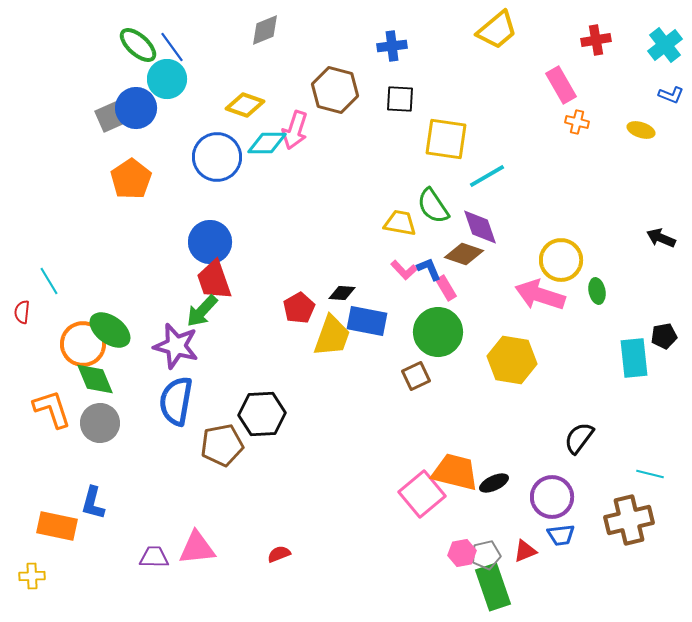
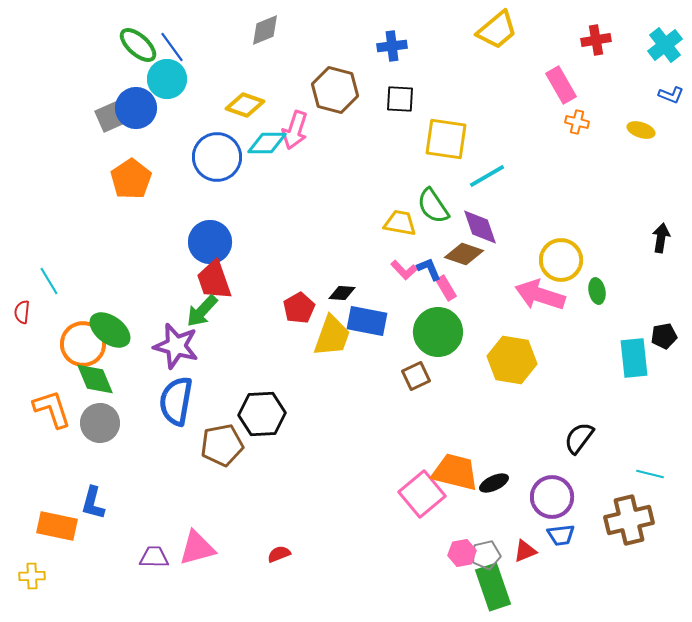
black arrow at (661, 238): rotated 76 degrees clockwise
pink triangle at (197, 548): rotated 9 degrees counterclockwise
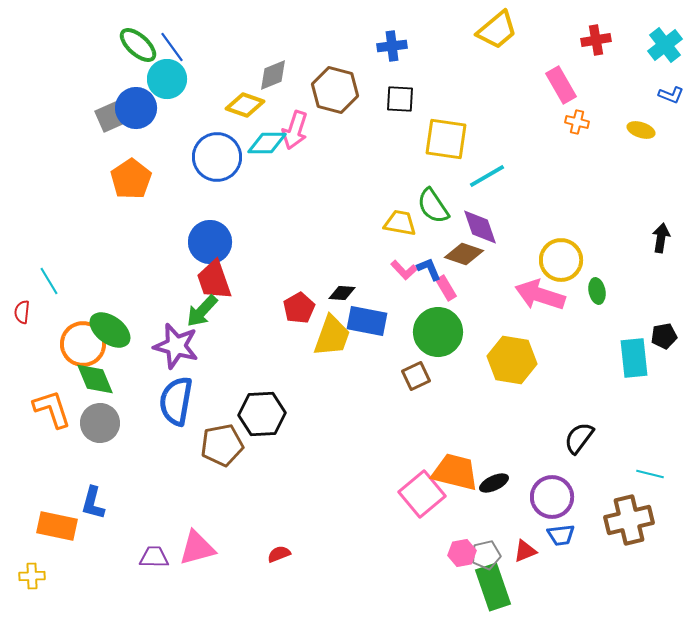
gray diamond at (265, 30): moved 8 px right, 45 px down
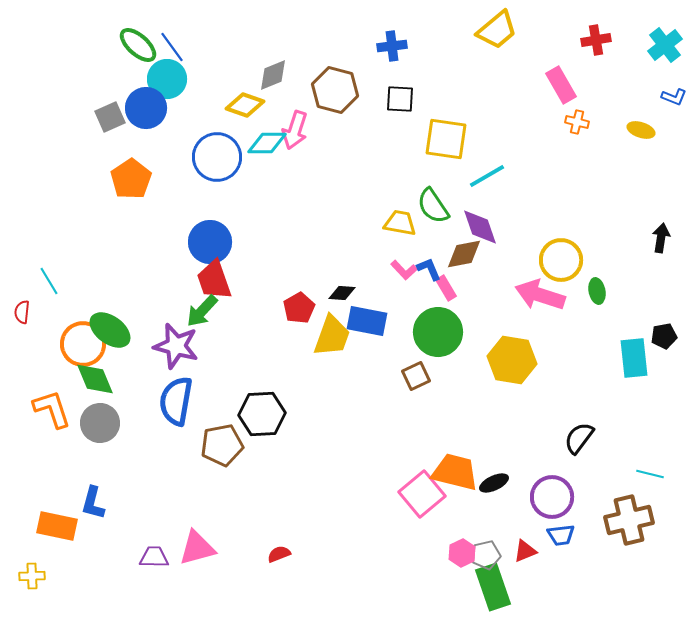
blue L-shape at (671, 95): moved 3 px right, 2 px down
blue circle at (136, 108): moved 10 px right
brown diamond at (464, 254): rotated 30 degrees counterclockwise
pink hexagon at (462, 553): rotated 16 degrees counterclockwise
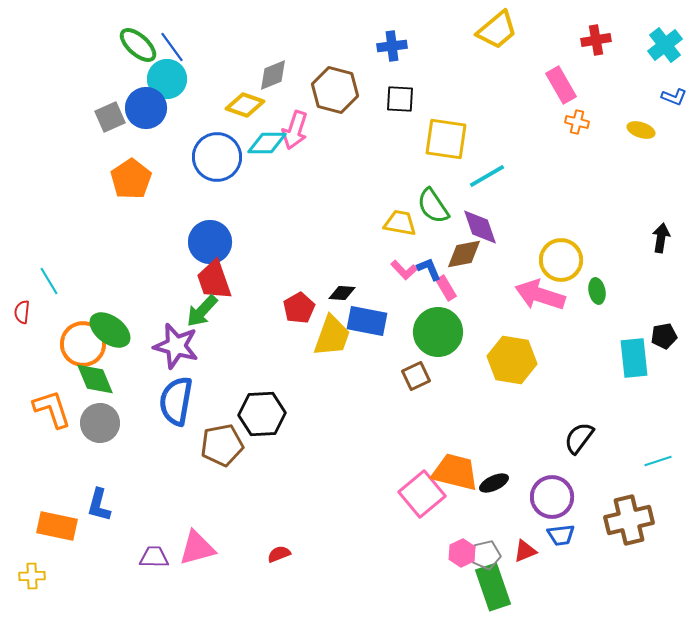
cyan line at (650, 474): moved 8 px right, 13 px up; rotated 32 degrees counterclockwise
blue L-shape at (93, 503): moved 6 px right, 2 px down
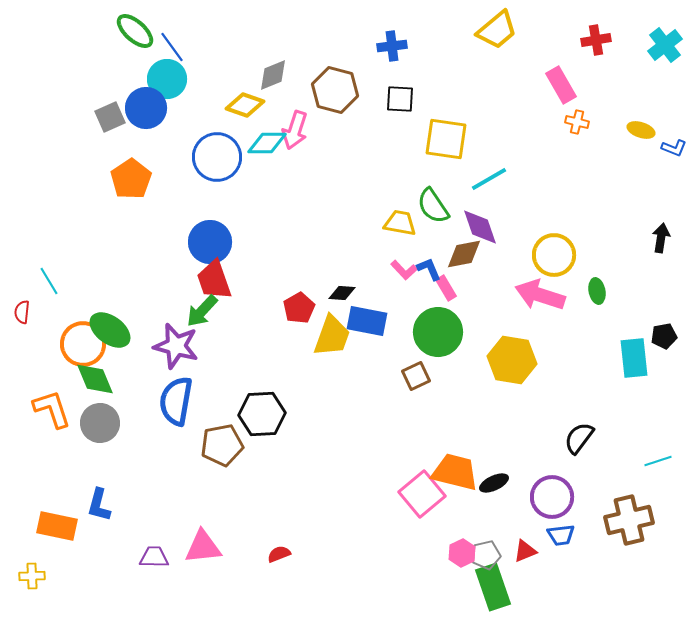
green ellipse at (138, 45): moved 3 px left, 14 px up
blue L-shape at (674, 97): moved 51 px down
cyan line at (487, 176): moved 2 px right, 3 px down
yellow circle at (561, 260): moved 7 px left, 5 px up
pink triangle at (197, 548): moved 6 px right, 1 px up; rotated 9 degrees clockwise
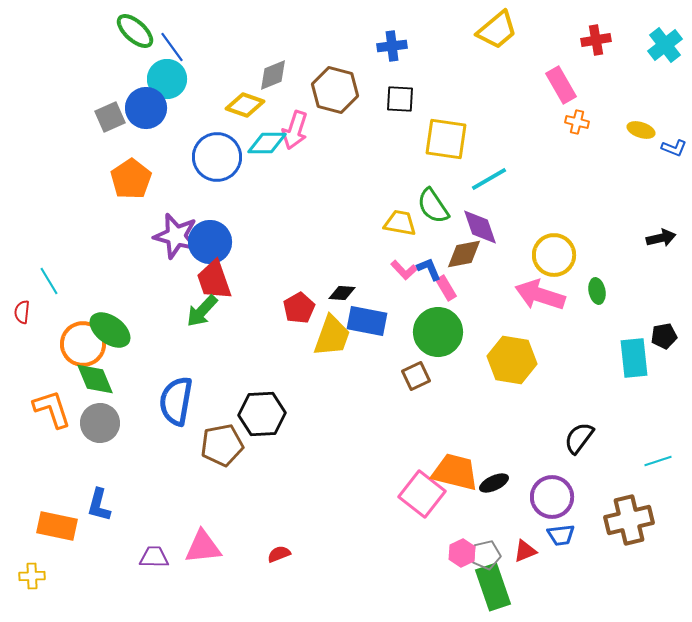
black arrow at (661, 238): rotated 68 degrees clockwise
purple star at (176, 346): moved 110 px up
pink square at (422, 494): rotated 12 degrees counterclockwise
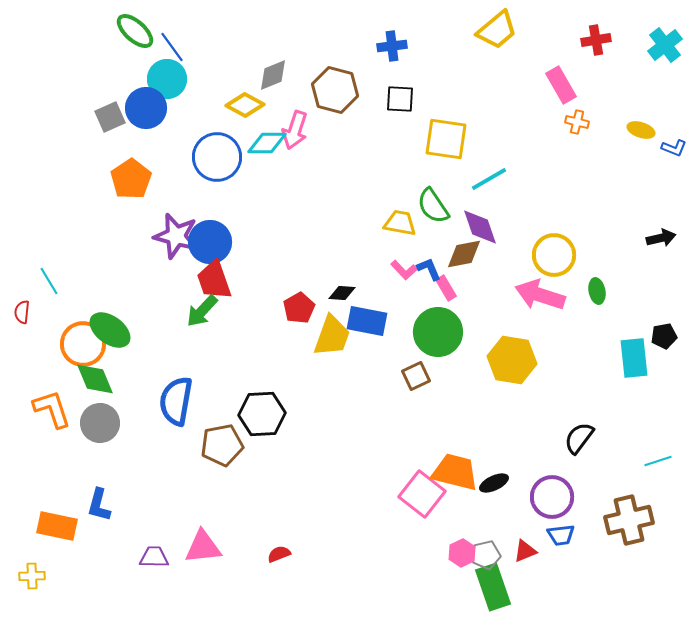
yellow diamond at (245, 105): rotated 9 degrees clockwise
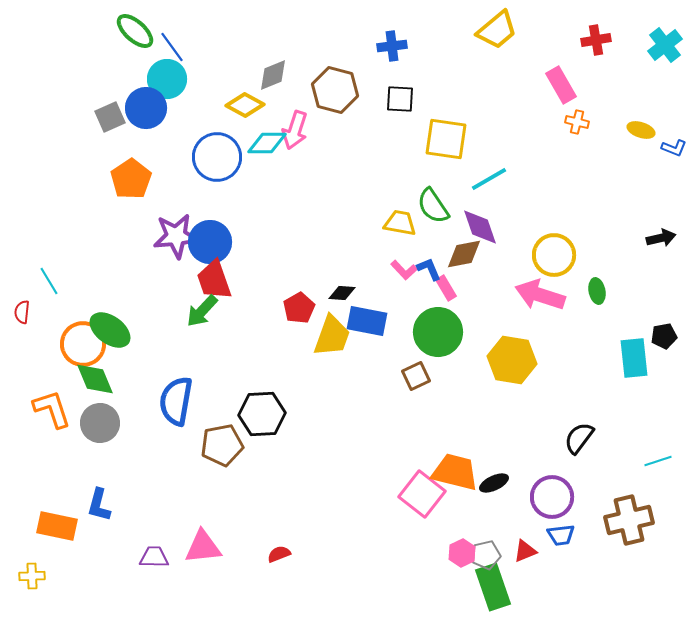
purple star at (176, 236): rotated 21 degrees counterclockwise
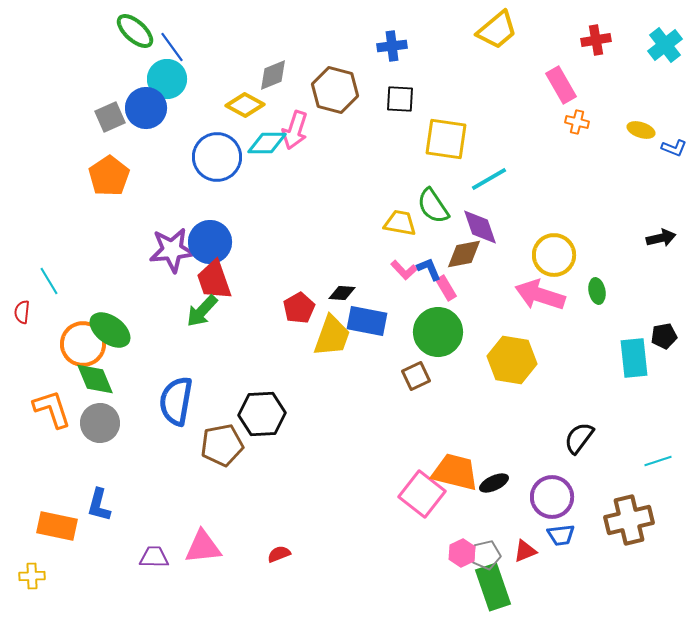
orange pentagon at (131, 179): moved 22 px left, 3 px up
purple star at (176, 236): moved 4 px left, 14 px down
